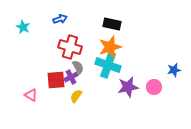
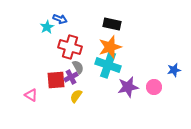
blue arrow: rotated 40 degrees clockwise
cyan star: moved 24 px right; rotated 16 degrees clockwise
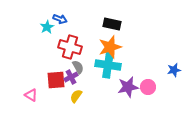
cyan cross: rotated 10 degrees counterclockwise
pink circle: moved 6 px left
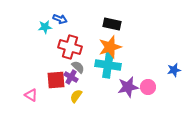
cyan star: moved 2 px left; rotated 24 degrees clockwise
gray semicircle: rotated 16 degrees counterclockwise
purple cross: rotated 32 degrees counterclockwise
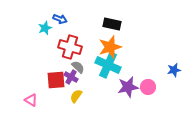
cyan star: moved 1 px down; rotated 16 degrees counterclockwise
cyan cross: rotated 15 degrees clockwise
pink triangle: moved 5 px down
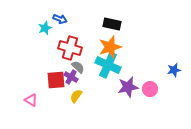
red cross: moved 1 px down
pink circle: moved 2 px right, 2 px down
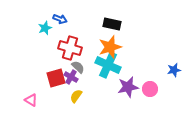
red square: moved 2 px up; rotated 12 degrees counterclockwise
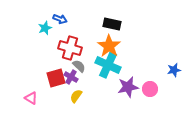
orange star: moved 1 px left, 1 px up; rotated 20 degrees counterclockwise
gray semicircle: moved 1 px right, 1 px up
pink triangle: moved 2 px up
